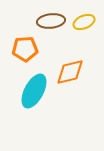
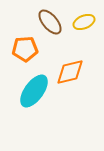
brown ellipse: moved 1 px left, 1 px down; rotated 56 degrees clockwise
cyan ellipse: rotated 8 degrees clockwise
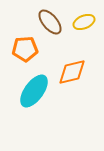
orange diamond: moved 2 px right
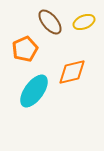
orange pentagon: rotated 20 degrees counterclockwise
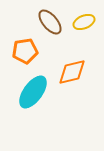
orange pentagon: moved 2 px down; rotated 15 degrees clockwise
cyan ellipse: moved 1 px left, 1 px down
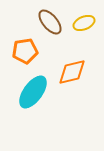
yellow ellipse: moved 1 px down
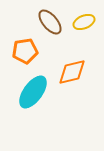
yellow ellipse: moved 1 px up
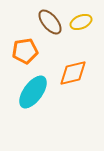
yellow ellipse: moved 3 px left
orange diamond: moved 1 px right, 1 px down
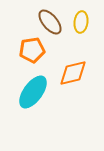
yellow ellipse: rotated 60 degrees counterclockwise
orange pentagon: moved 7 px right, 1 px up
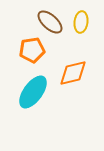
brown ellipse: rotated 8 degrees counterclockwise
